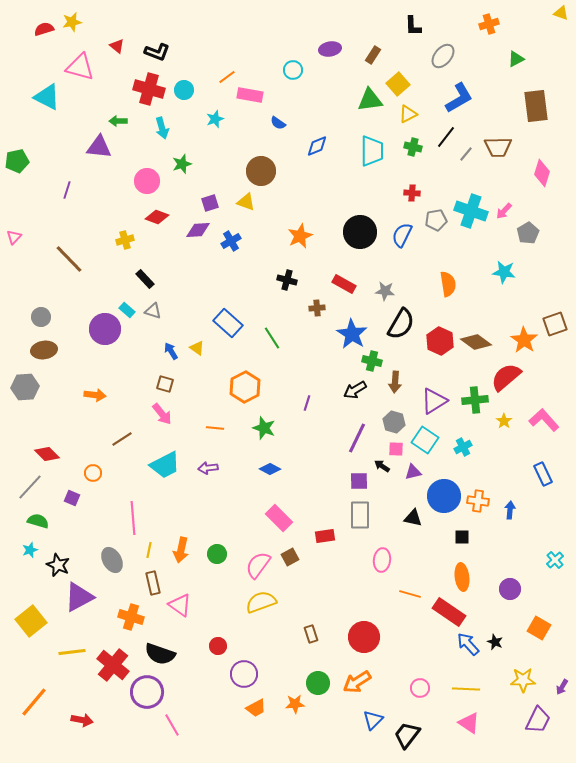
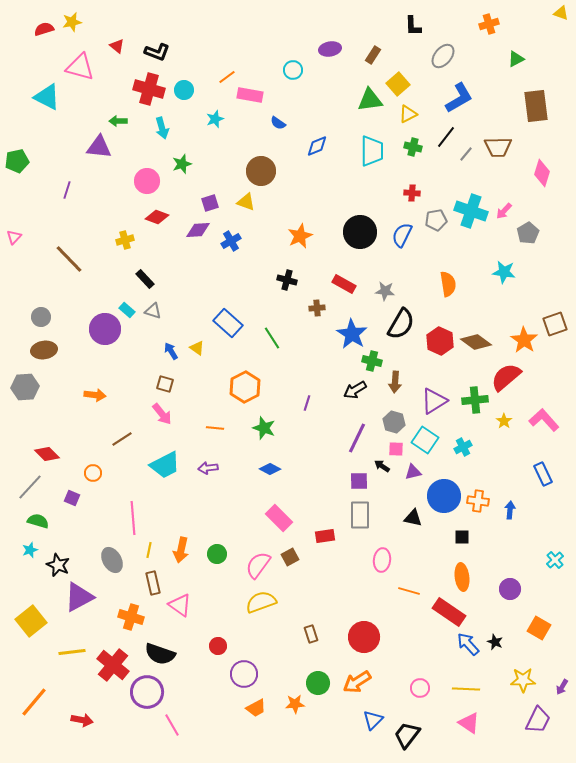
orange line at (410, 594): moved 1 px left, 3 px up
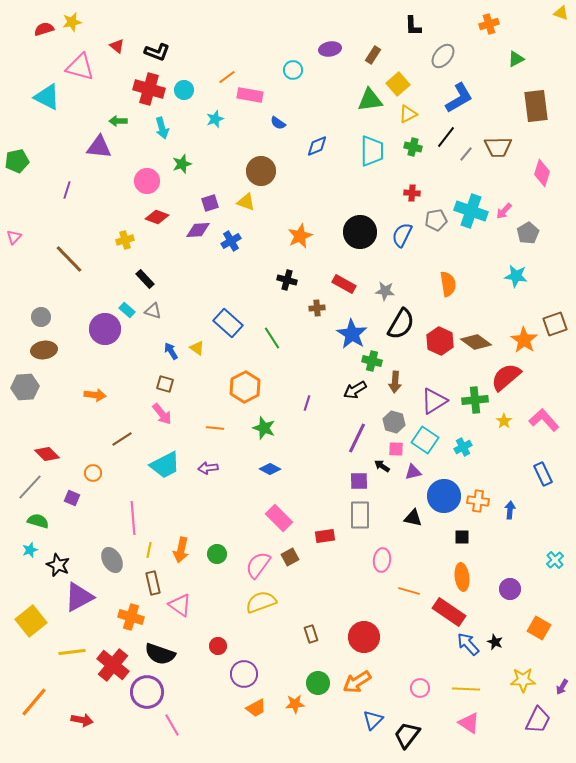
cyan star at (504, 272): moved 12 px right, 4 px down
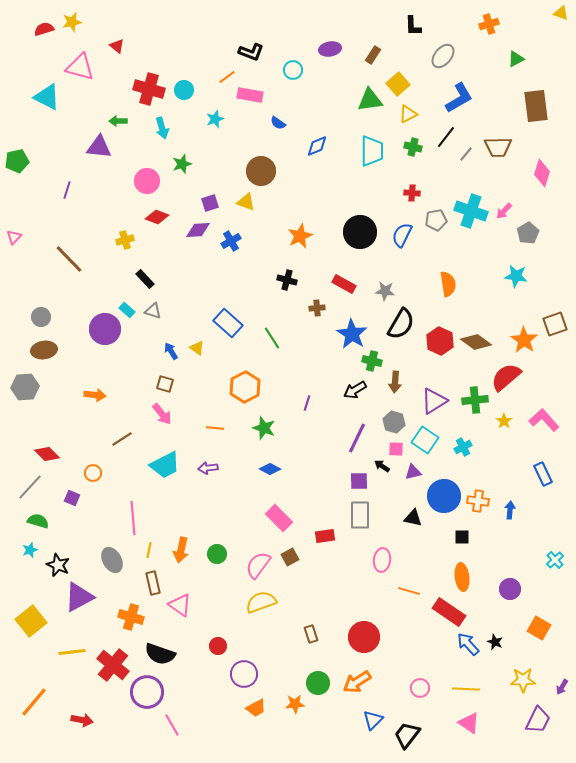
black L-shape at (157, 52): moved 94 px right
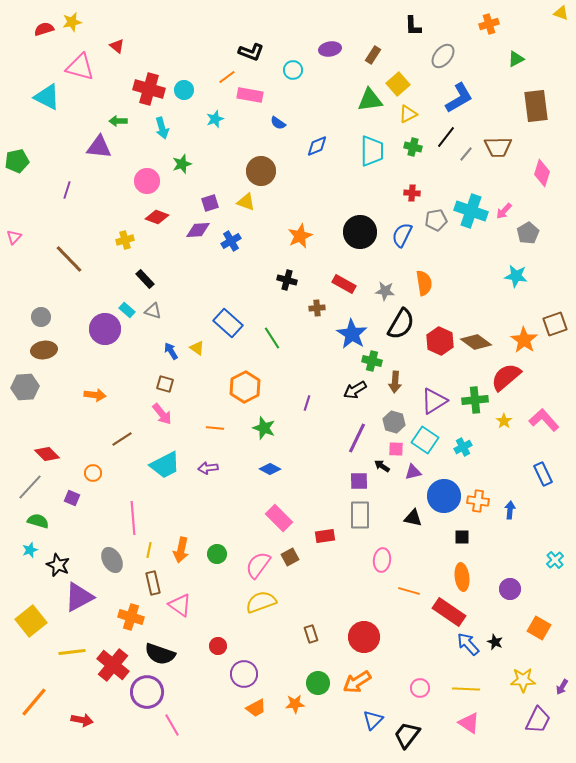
orange semicircle at (448, 284): moved 24 px left, 1 px up
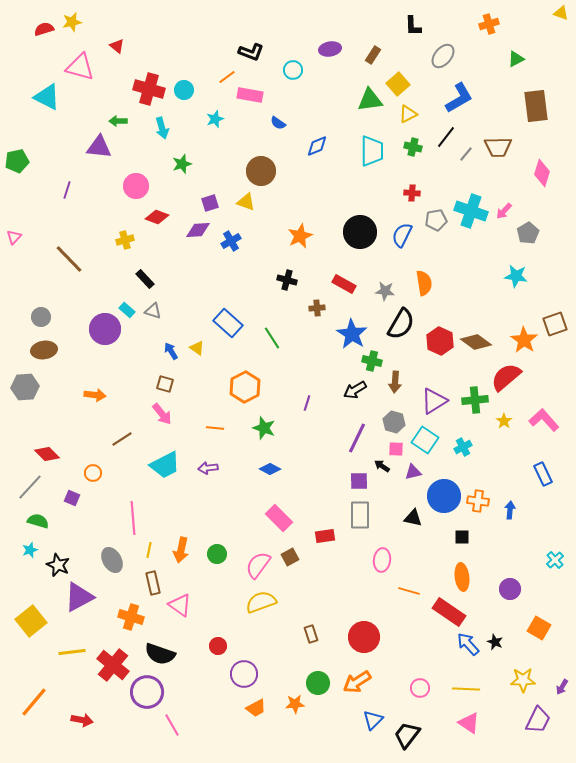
pink circle at (147, 181): moved 11 px left, 5 px down
